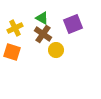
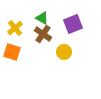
yellow cross: rotated 14 degrees counterclockwise
yellow circle: moved 8 px right, 2 px down
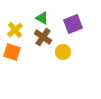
yellow cross: moved 2 px down
brown cross: moved 3 px down
yellow circle: moved 1 px left
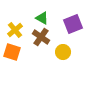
brown cross: moved 2 px left
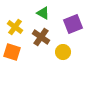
green triangle: moved 1 px right, 5 px up
yellow cross: moved 3 px up; rotated 14 degrees counterclockwise
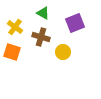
purple square: moved 2 px right, 1 px up
brown cross: rotated 18 degrees counterclockwise
